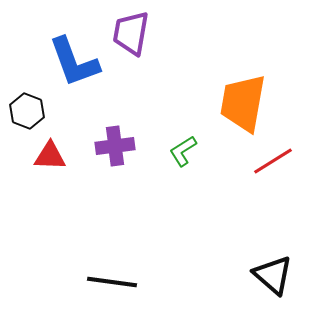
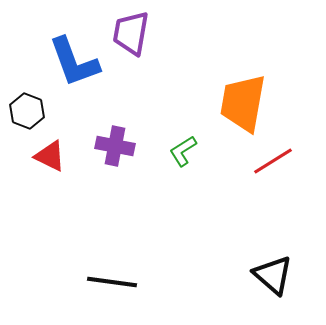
purple cross: rotated 18 degrees clockwise
red triangle: rotated 24 degrees clockwise
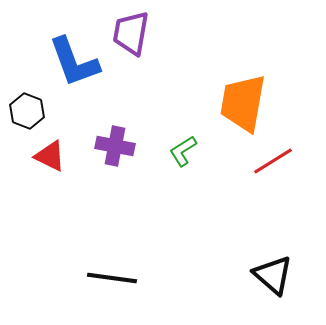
black line: moved 4 px up
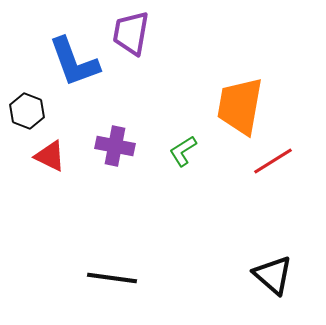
orange trapezoid: moved 3 px left, 3 px down
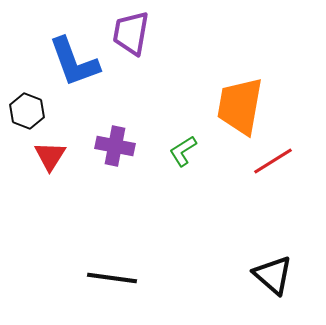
red triangle: rotated 36 degrees clockwise
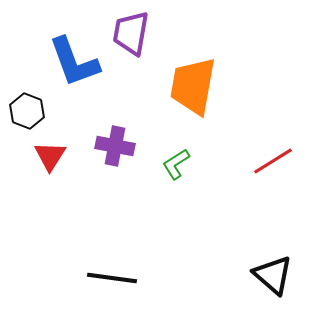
orange trapezoid: moved 47 px left, 20 px up
green L-shape: moved 7 px left, 13 px down
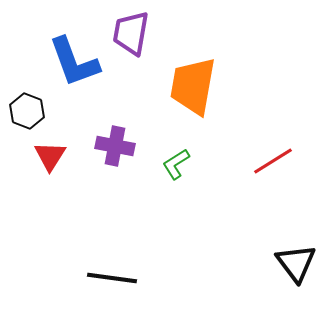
black triangle: moved 23 px right, 12 px up; rotated 12 degrees clockwise
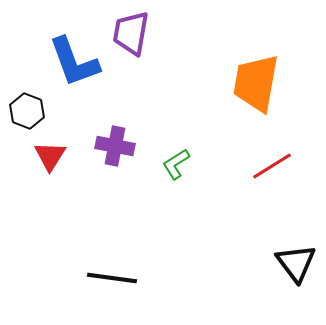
orange trapezoid: moved 63 px right, 3 px up
red line: moved 1 px left, 5 px down
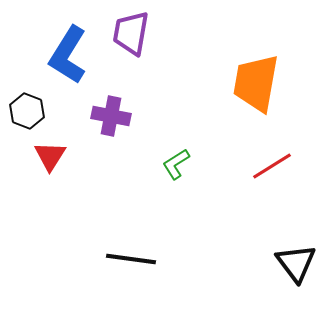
blue L-shape: moved 6 px left, 7 px up; rotated 52 degrees clockwise
purple cross: moved 4 px left, 30 px up
black line: moved 19 px right, 19 px up
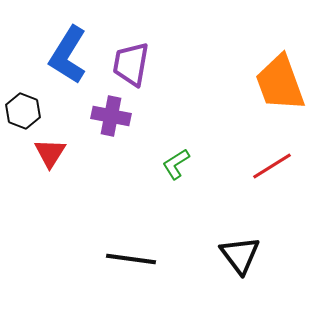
purple trapezoid: moved 31 px down
orange trapezoid: moved 24 px right; rotated 30 degrees counterclockwise
black hexagon: moved 4 px left
red triangle: moved 3 px up
black triangle: moved 56 px left, 8 px up
